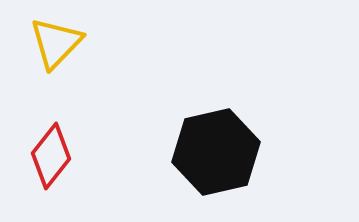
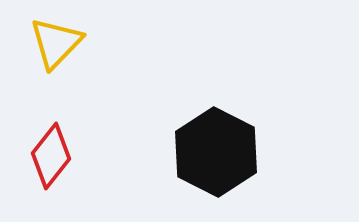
black hexagon: rotated 20 degrees counterclockwise
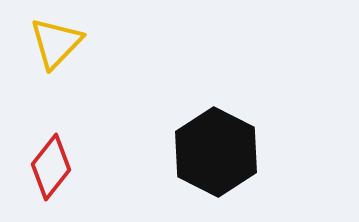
red diamond: moved 11 px down
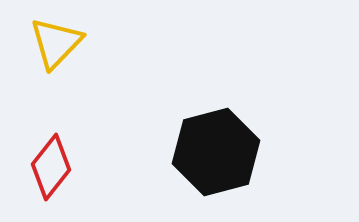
black hexagon: rotated 18 degrees clockwise
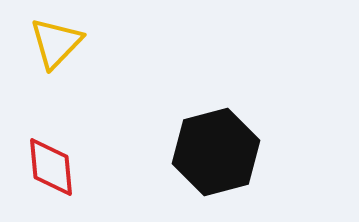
red diamond: rotated 44 degrees counterclockwise
